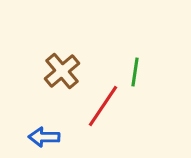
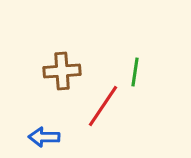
brown cross: rotated 36 degrees clockwise
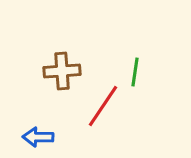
blue arrow: moved 6 px left
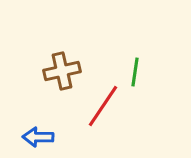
brown cross: rotated 9 degrees counterclockwise
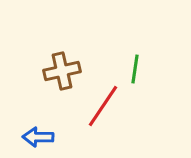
green line: moved 3 px up
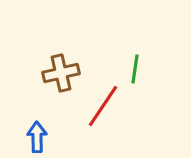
brown cross: moved 1 px left, 2 px down
blue arrow: moved 1 px left; rotated 88 degrees clockwise
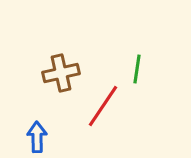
green line: moved 2 px right
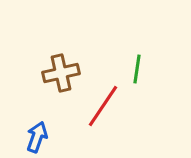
blue arrow: rotated 20 degrees clockwise
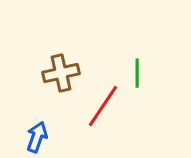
green line: moved 4 px down; rotated 8 degrees counterclockwise
